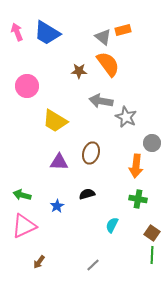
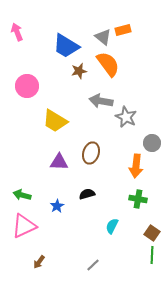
blue trapezoid: moved 19 px right, 13 px down
brown star: rotated 14 degrees counterclockwise
cyan semicircle: moved 1 px down
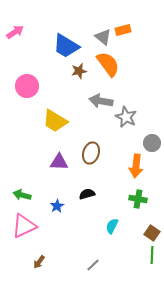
pink arrow: moved 2 px left; rotated 78 degrees clockwise
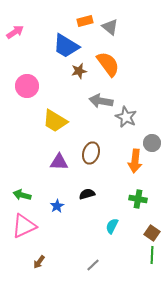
orange rectangle: moved 38 px left, 9 px up
gray triangle: moved 7 px right, 10 px up
orange arrow: moved 1 px left, 5 px up
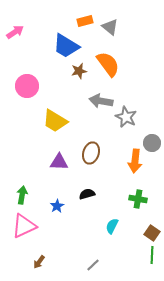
green arrow: rotated 84 degrees clockwise
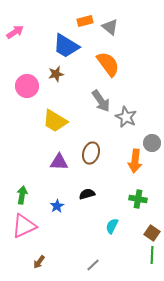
brown star: moved 23 px left, 3 px down
gray arrow: rotated 135 degrees counterclockwise
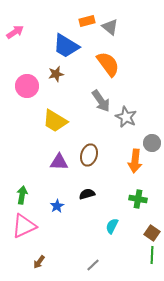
orange rectangle: moved 2 px right
brown ellipse: moved 2 px left, 2 px down
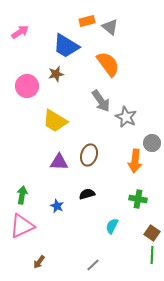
pink arrow: moved 5 px right
blue star: rotated 16 degrees counterclockwise
pink triangle: moved 2 px left
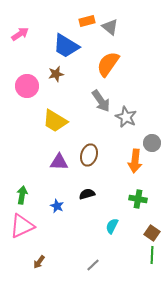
pink arrow: moved 2 px down
orange semicircle: rotated 108 degrees counterclockwise
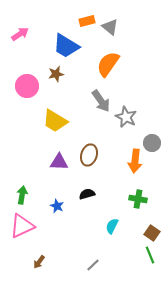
green line: moved 2 px left; rotated 24 degrees counterclockwise
